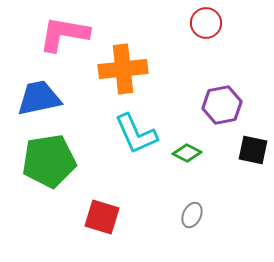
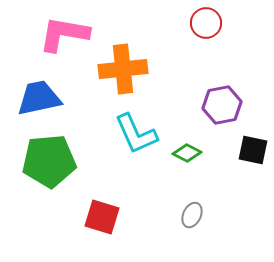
green pentagon: rotated 4 degrees clockwise
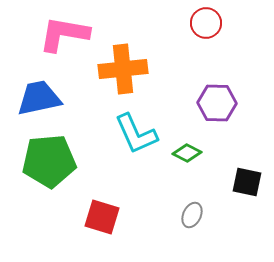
purple hexagon: moved 5 px left, 2 px up; rotated 12 degrees clockwise
black square: moved 6 px left, 32 px down
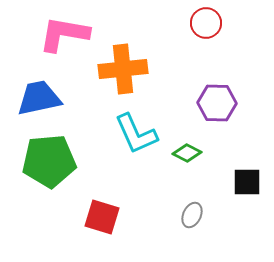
black square: rotated 12 degrees counterclockwise
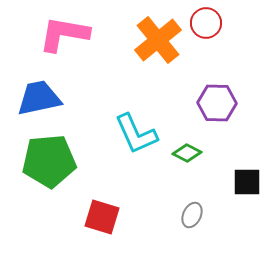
orange cross: moved 35 px right, 29 px up; rotated 33 degrees counterclockwise
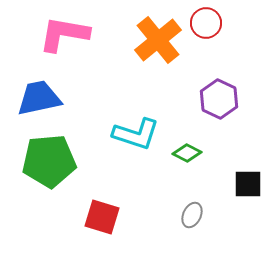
purple hexagon: moved 2 px right, 4 px up; rotated 24 degrees clockwise
cyan L-shape: rotated 48 degrees counterclockwise
black square: moved 1 px right, 2 px down
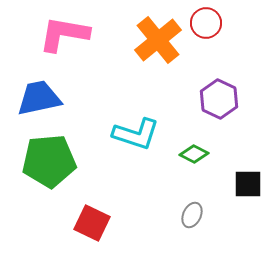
green diamond: moved 7 px right, 1 px down
red square: moved 10 px left, 6 px down; rotated 9 degrees clockwise
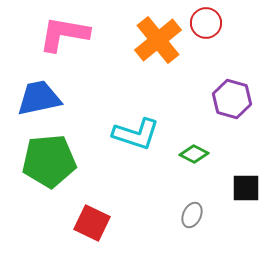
purple hexagon: moved 13 px right; rotated 9 degrees counterclockwise
black square: moved 2 px left, 4 px down
